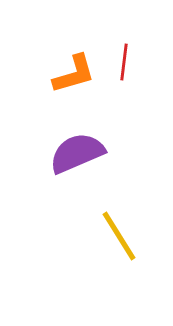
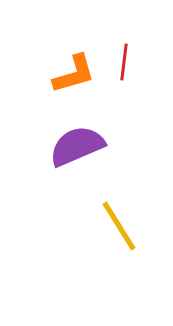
purple semicircle: moved 7 px up
yellow line: moved 10 px up
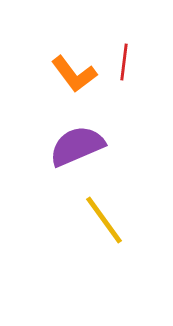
orange L-shape: rotated 69 degrees clockwise
yellow line: moved 15 px left, 6 px up; rotated 4 degrees counterclockwise
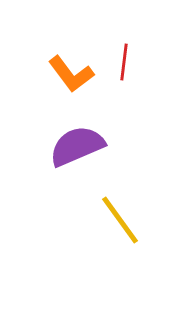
orange L-shape: moved 3 px left
yellow line: moved 16 px right
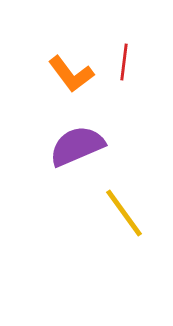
yellow line: moved 4 px right, 7 px up
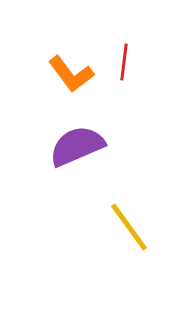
yellow line: moved 5 px right, 14 px down
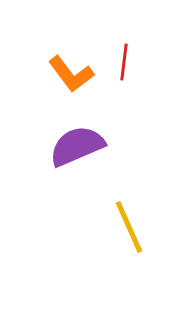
yellow line: rotated 12 degrees clockwise
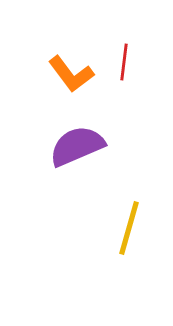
yellow line: moved 1 px down; rotated 40 degrees clockwise
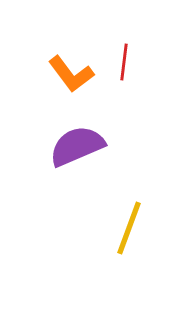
yellow line: rotated 4 degrees clockwise
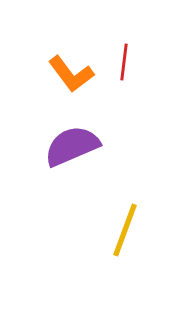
purple semicircle: moved 5 px left
yellow line: moved 4 px left, 2 px down
